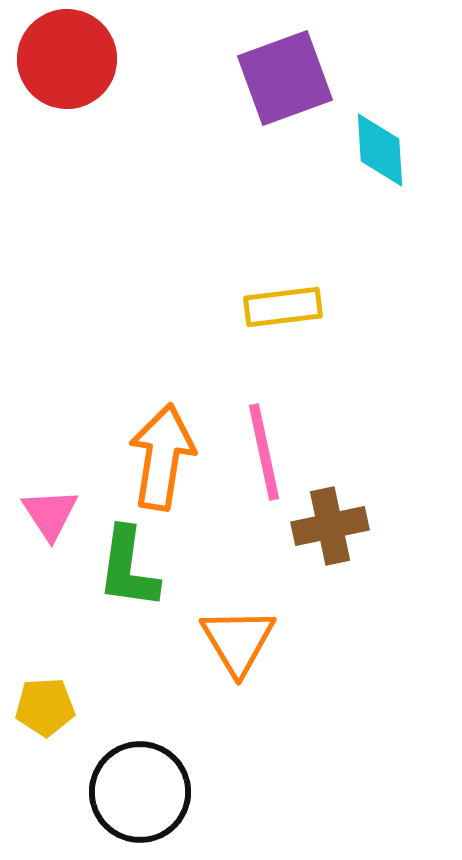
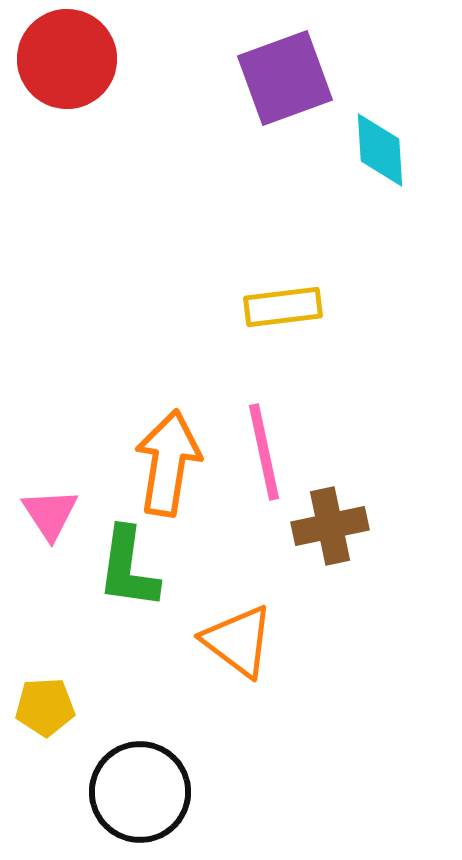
orange arrow: moved 6 px right, 6 px down
orange triangle: rotated 22 degrees counterclockwise
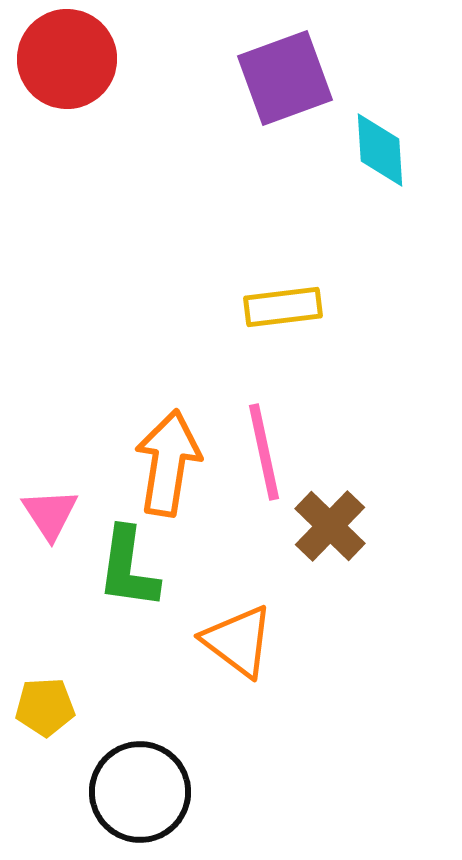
brown cross: rotated 34 degrees counterclockwise
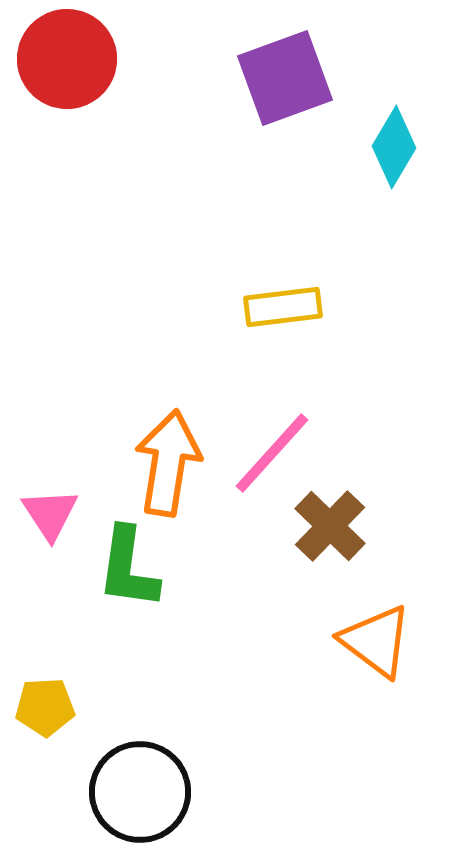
cyan diamond: moved 14 px right, 3 px up; rotated 34 degrees clockwise
pink line: moved 8 px right, 1 px down; rotated 54 degrees clockwise
orange triangle: moved 138 px right
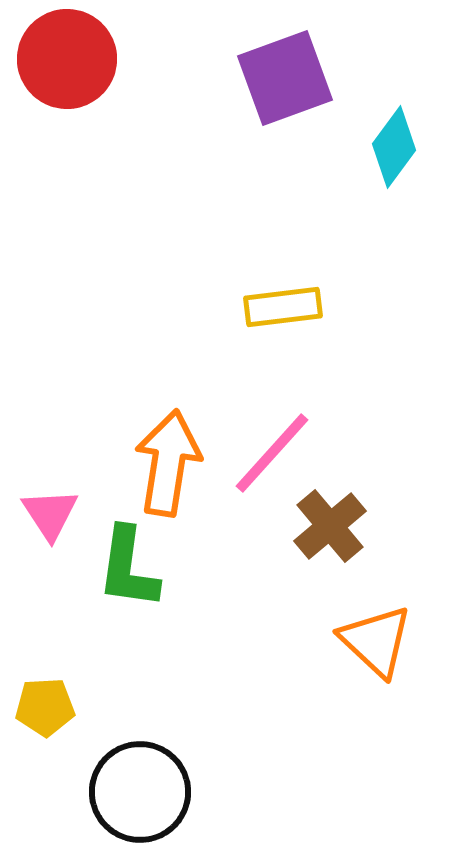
cyan diamond: rotated 6 degrees clockwise
brown cross: rotated 6 degrees clockwise
orange triangle: rotated 6 degrees clockwise
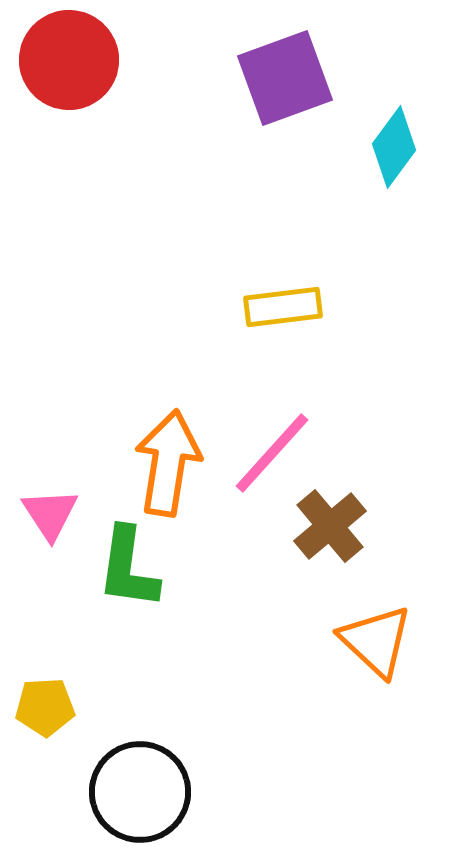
red circle: moved 2 px right, 1 px down
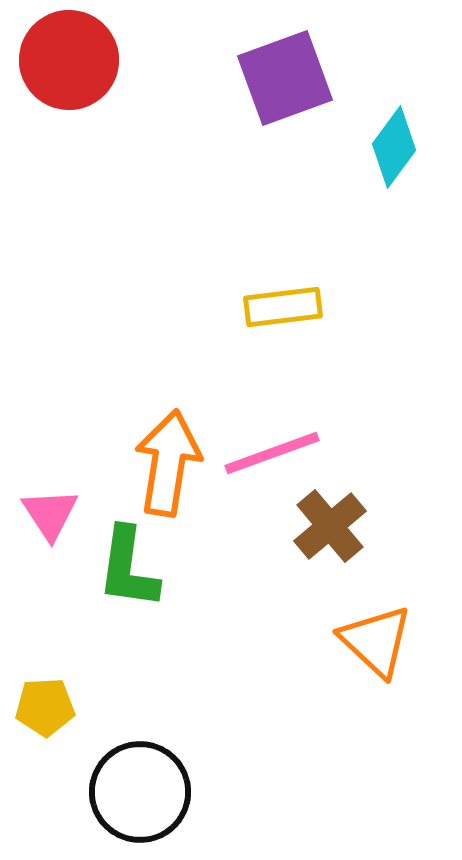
pink line: rotated 28 degrees clockwise
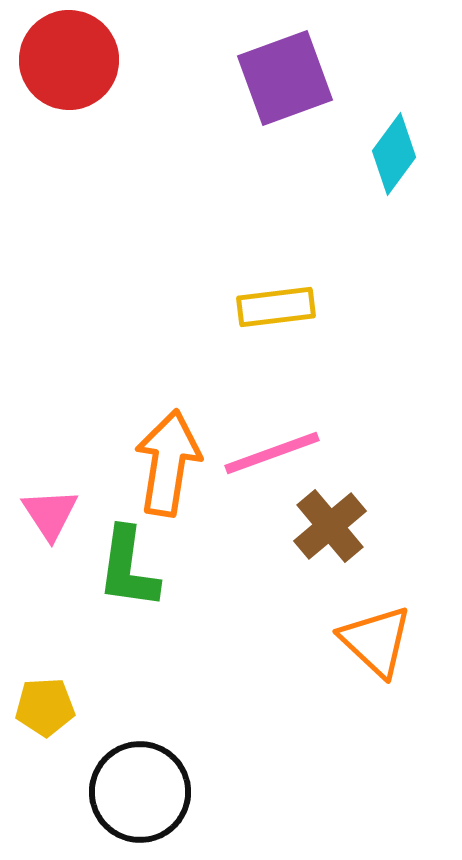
cyan diamond: moved 7 px down
yellow rectangle: moved 7 px left
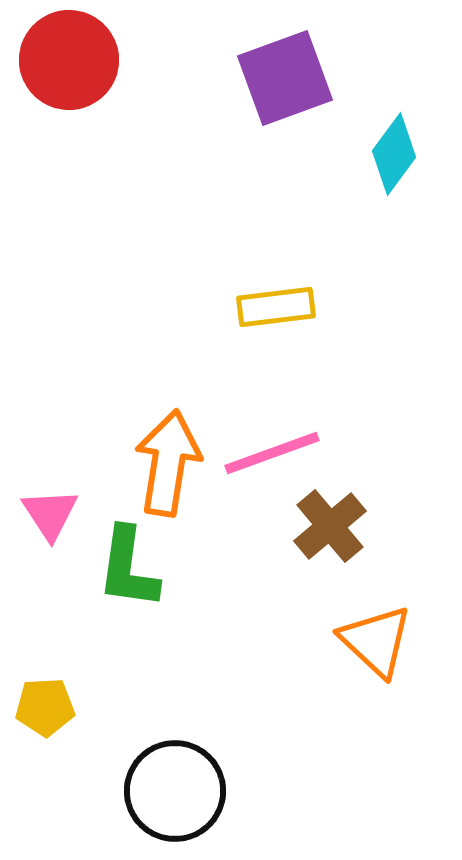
black circle: moved 35 px right, 1 px up
